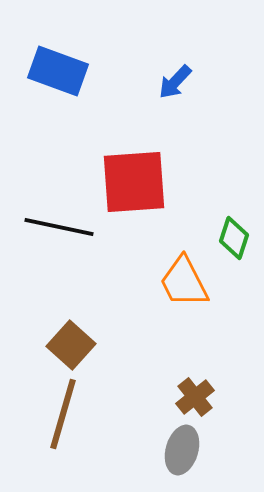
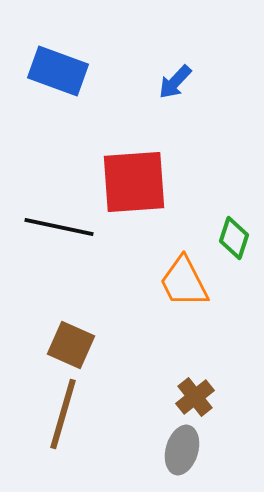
brown square: rotated 18 degrees counterclockwise
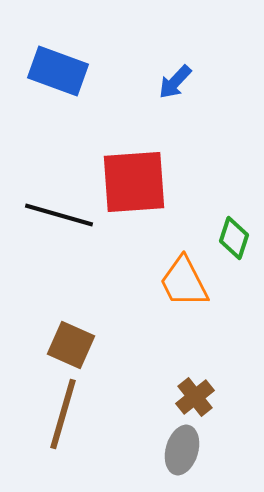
black line: moved 12 px up; rotated 4 degrees clockwise
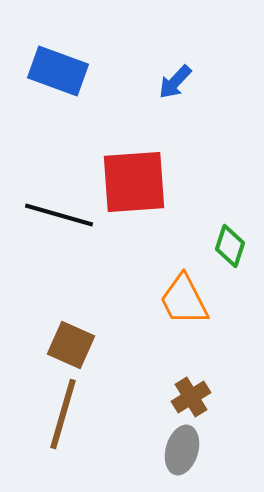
green diamond: moved 4 px left, 8 px down
orange trapezoid: moved 18 px down
brown cross: moved 4 px left; rotated 6 degrees clockwise
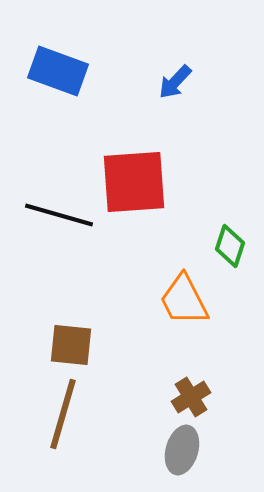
brown square: rotated 18 degrees counterclockwise
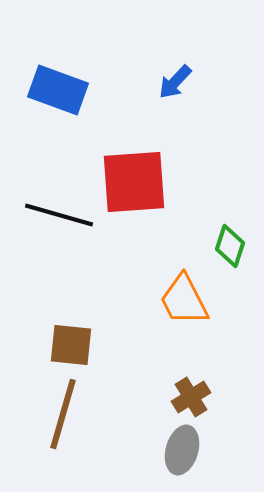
blue rectangle: moved 19 px down
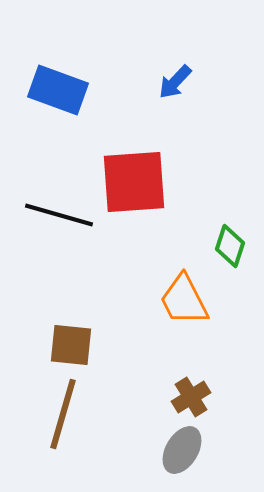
gray ellipse: rotated 15 degrees clockwise
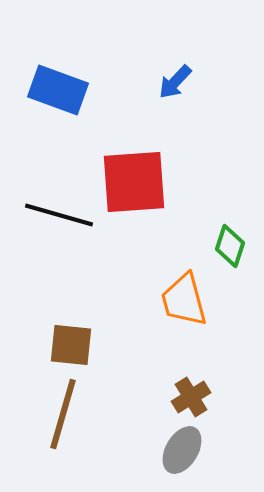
orange trapezoid: rotated 12 degrees clockwise
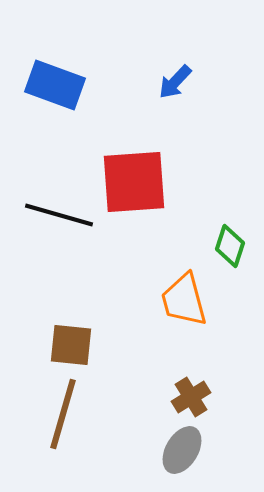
blue rectangle: moved 3 px left, 5 px up
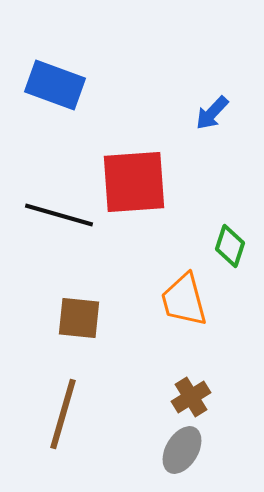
blue arrow: moved 37 px right, 31 px down
brown square: moved 8 px right, 27 px up
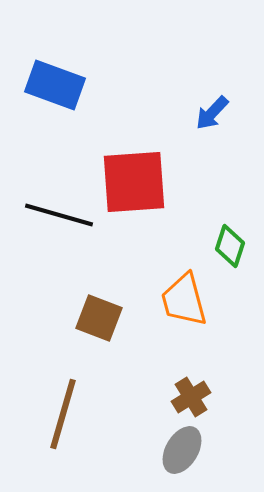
brown square: moved 20 px right; rotated 15 degrees clockwise
